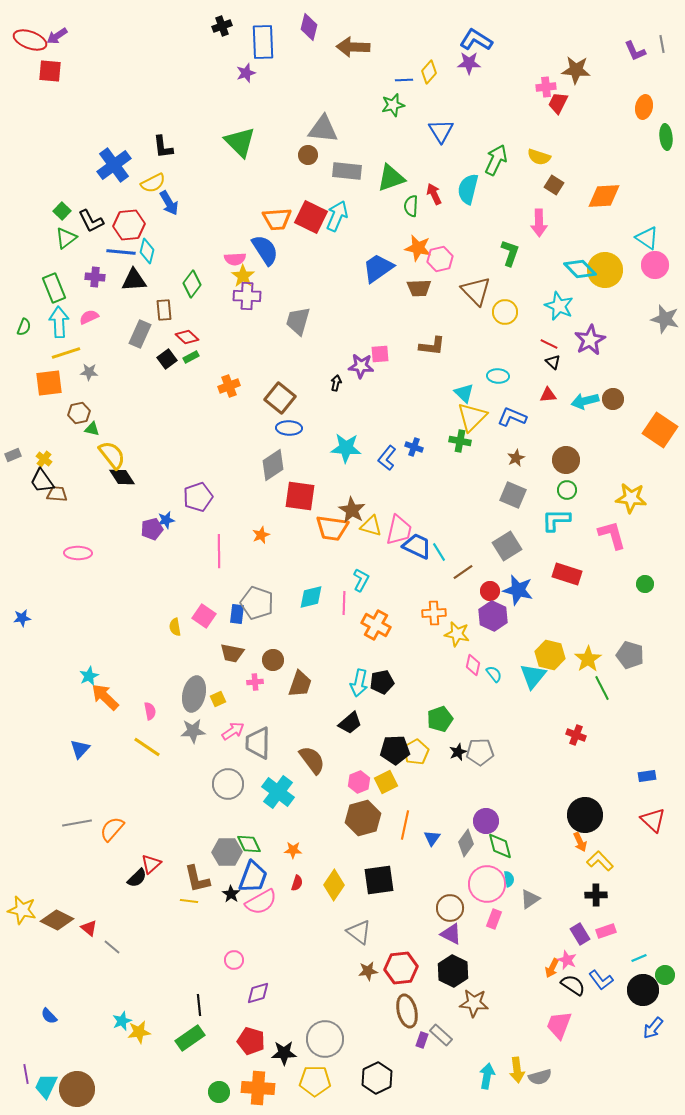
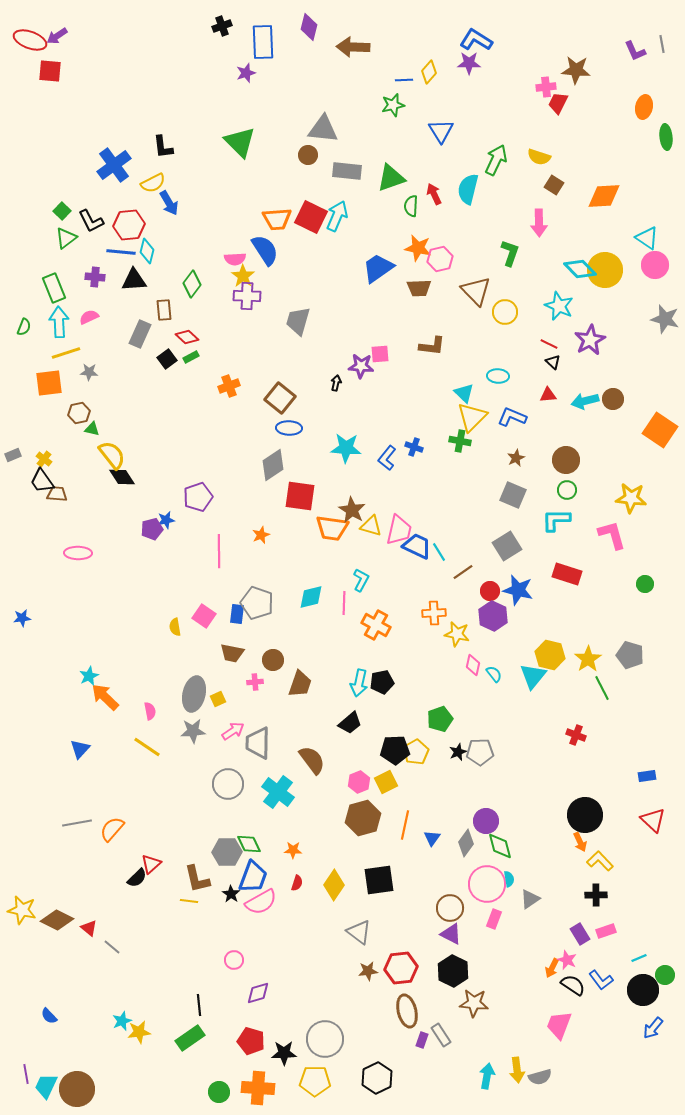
gray rectangle at (441, 1035): rotated 15 degrees clockwise
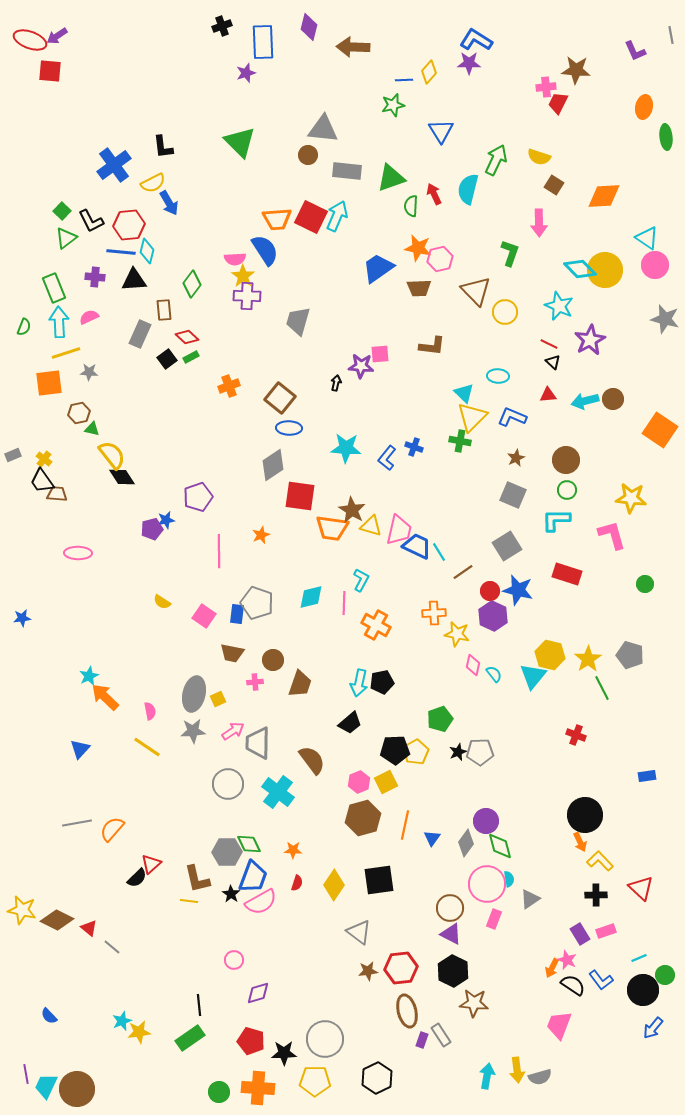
gray line at (662, 44): moved 9 px right, 9 px up
yellow semicircle at (175, 627): moved 13 px left, 25 px up; rotated 48 degrees counterclockwise
red triangle at (653, 820): moved 12 px left, 68 px down
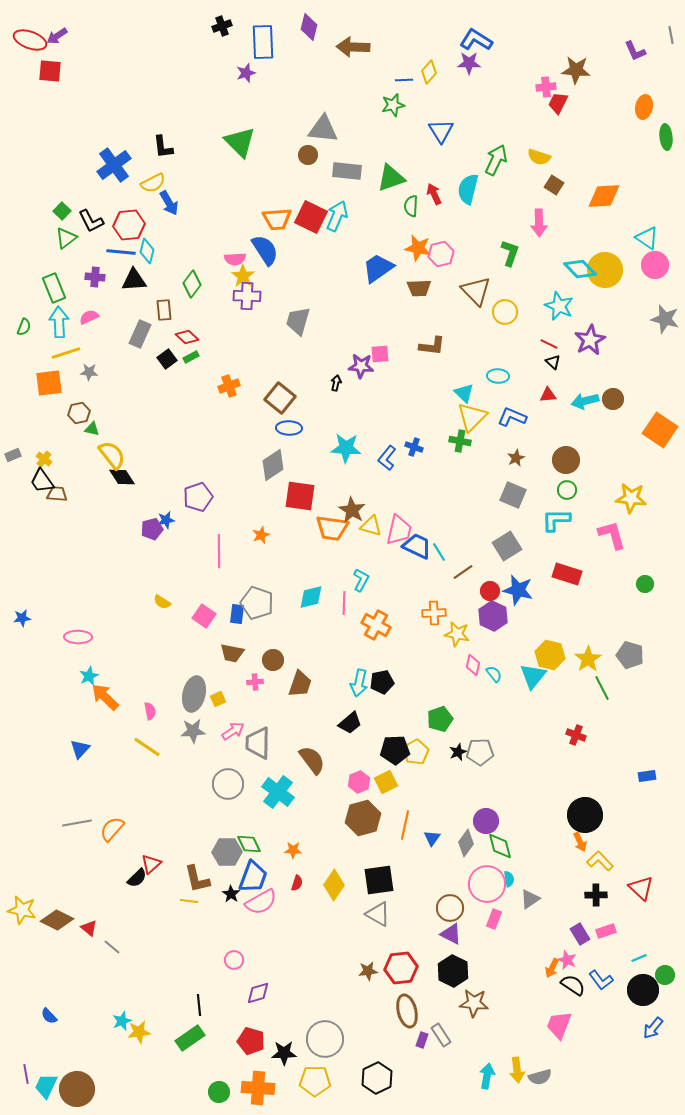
pink hexagon at (440, 259): moved 1 px right, 5 px up
pink ellipse at (78, 553): moved 84 px down
gray triangle at (359, 932): moved 19 px right, 18 px up; rotated 8 degrees counterclockwise
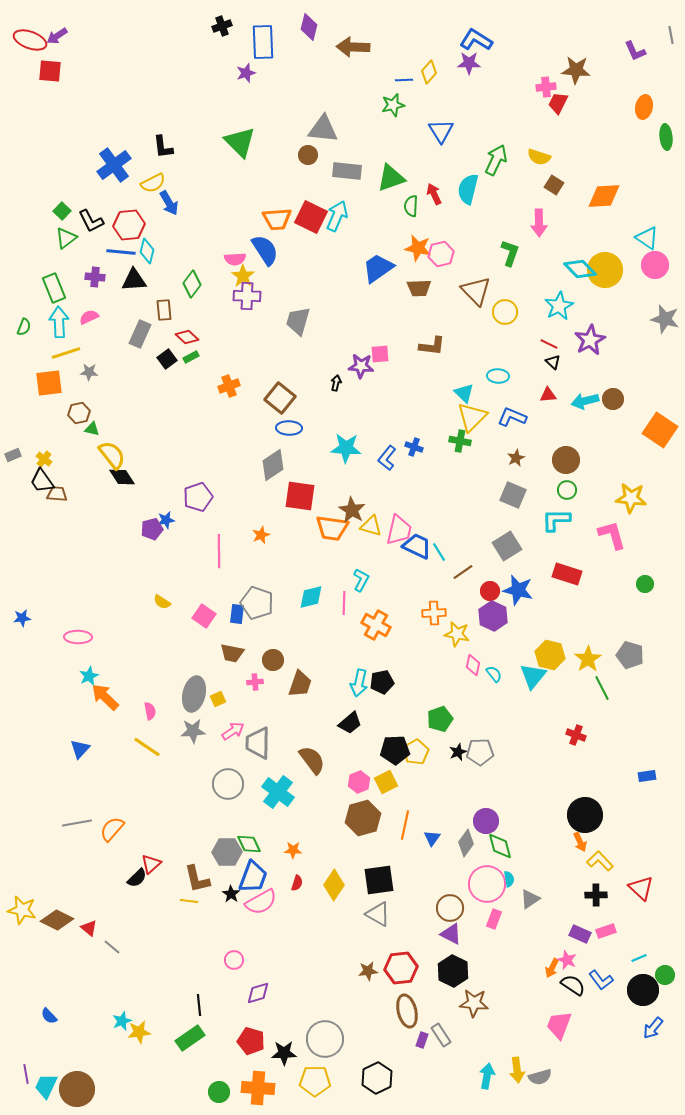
cyan star at (559, 306): rotated 20 degrees clockwise
purple rectangle at (580, 934): rotated 35 degrees counterclockwise
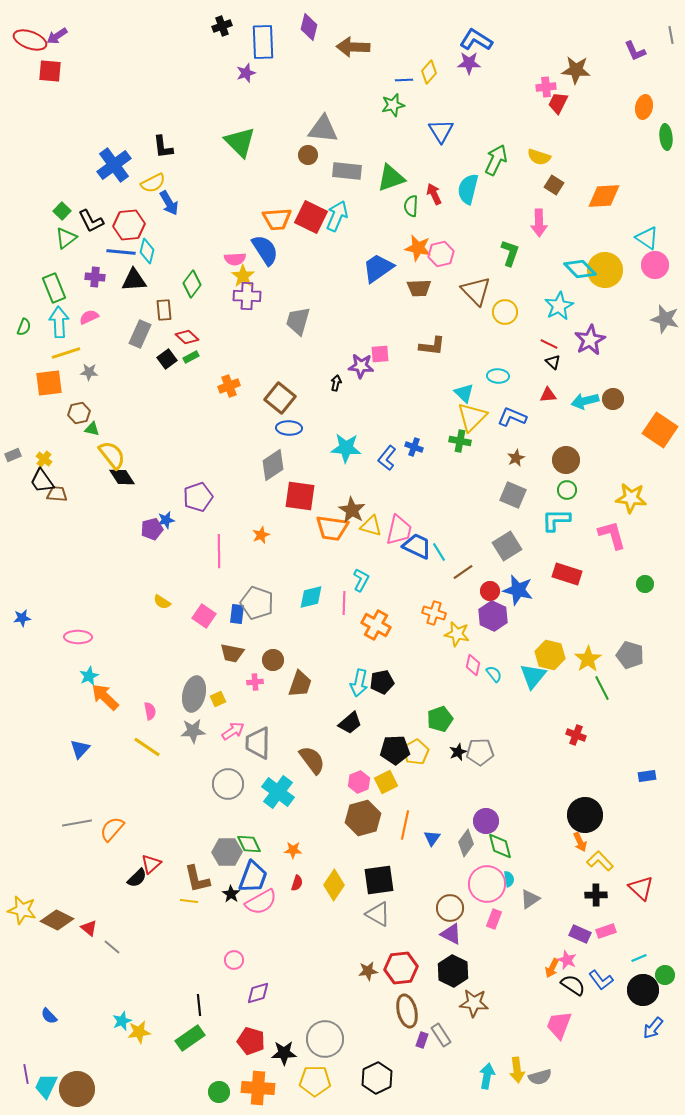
orange cross at (434, 613): rotated 20 degrees clockwise
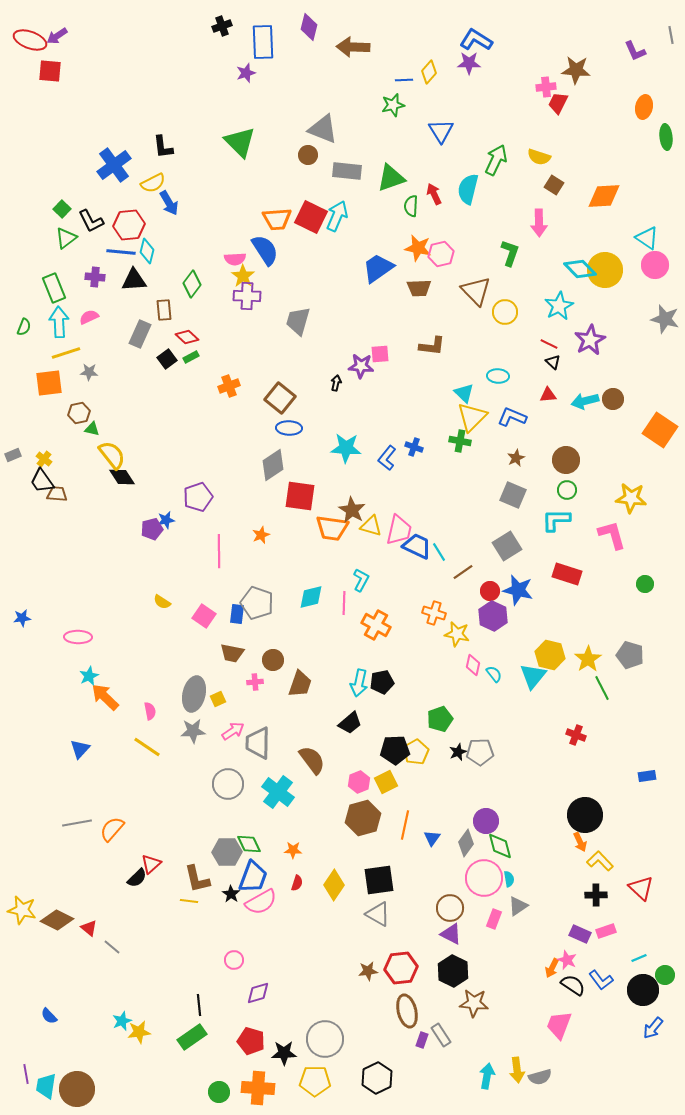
gray triangle at (323, 129): rotated 16 degrees clockwise
green square at (62, 211): moved 2 px up
pink circle at (487, 884): moved 3 px left, 6 px up
gray triangle at (530, 899): moved 12 px left, 7 px down
green rectangle at (190, 1038): moved 2 px right, 1 px up
cyan trapezoid at (46, 1086): rotated 16 degrees counterclockwise
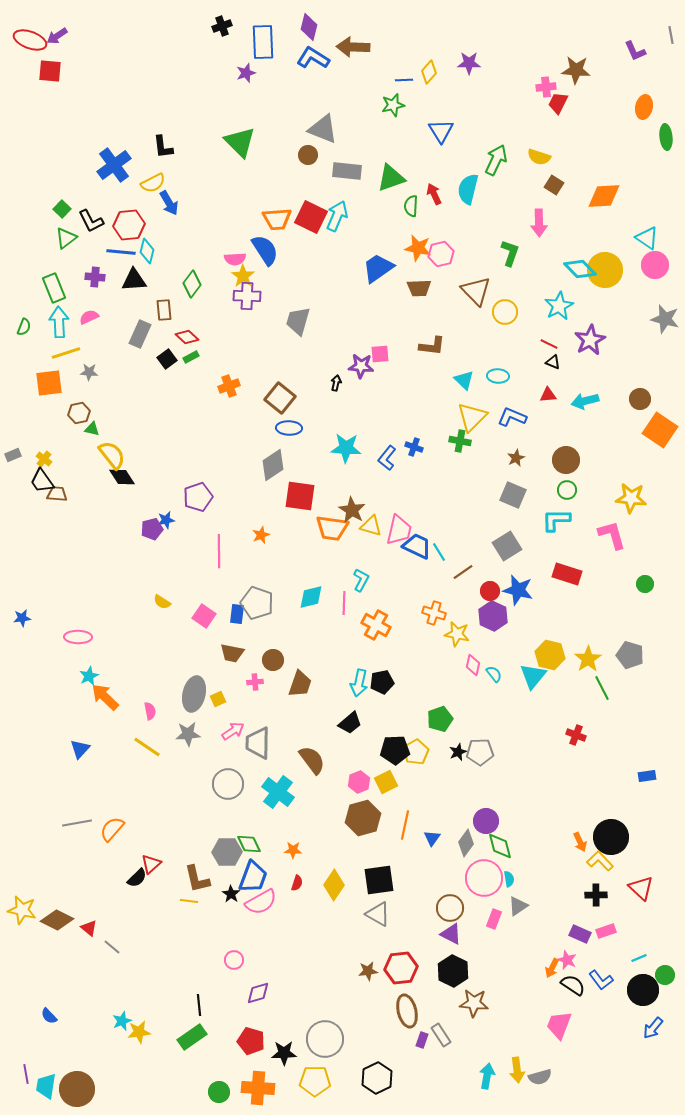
blue L-shape at (476, 40): moved 163 px left, 18 px down
black triangle at (553, 362): rotated 21 degrees counterclockwise
cyan triangle at (464, 393): moved 13 px up
brown circle at (613, 399): moved 27 px right
gray star at (193, 731): moved 5 px left, 3 px down
black circle at (585, 815): moved 26 px right, 22 px down
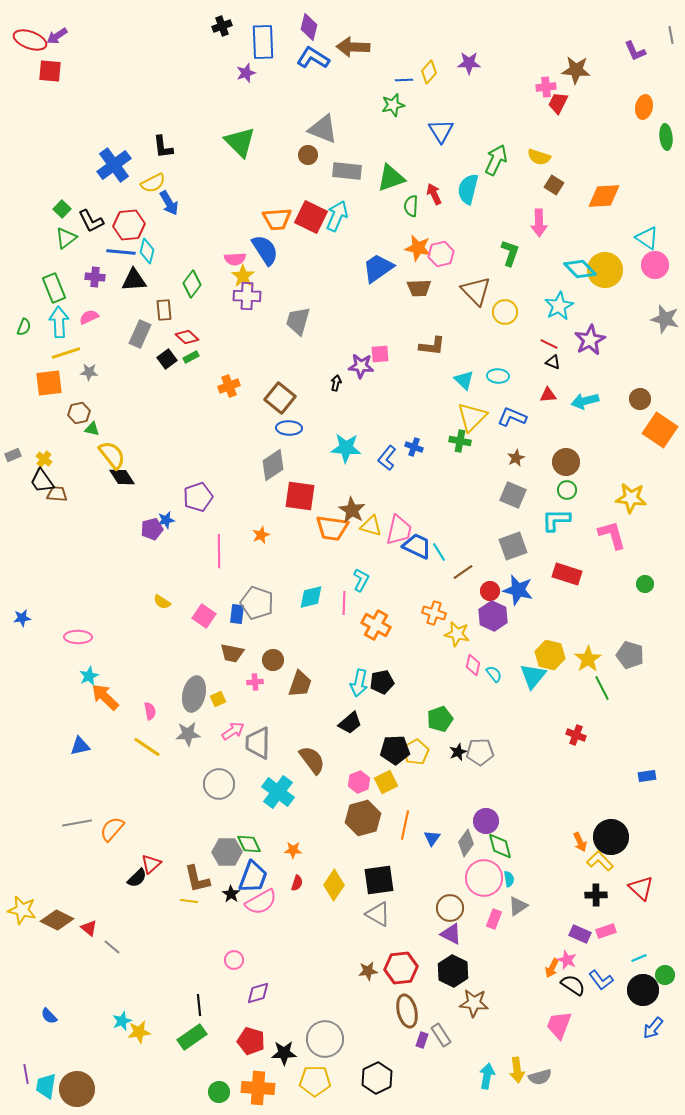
brown circle at (566, 460): moved 2 px down
gray square at (507, 546): moved 6 px right; rotated 12 degrees clockwise
blue triangle at (80, 749): moved 3 px up; rotated 35 degrees clockwise
gray circle at (228, 784): moved 9 px left
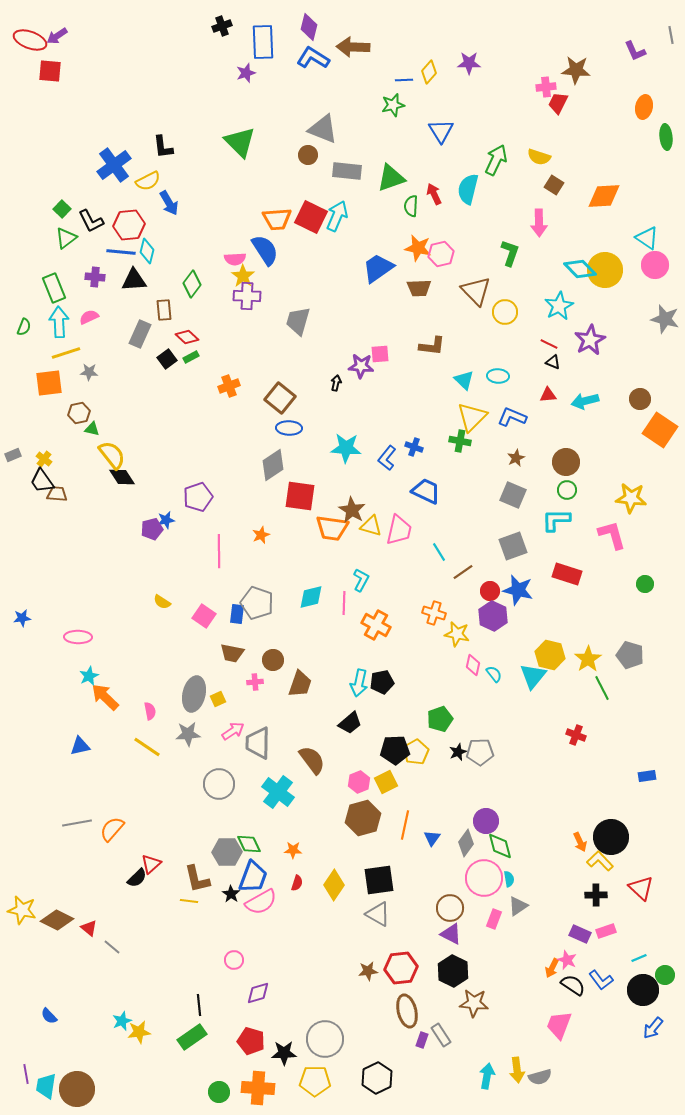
yellow semicircle at (153, 183): moved 5 px left, 2 px up
blue trapezoid at (417, 546): moved 9 px right, 55 px up
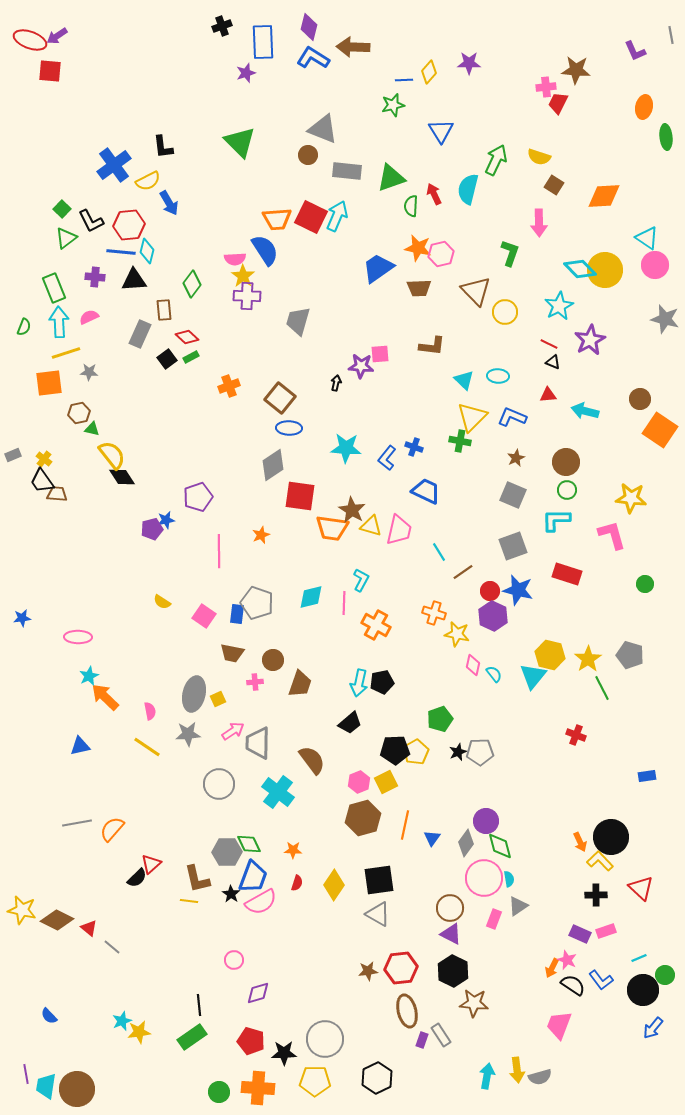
cyan arrow at (585, 401): moved 10 px down; rotated 28 degrees clockwise
